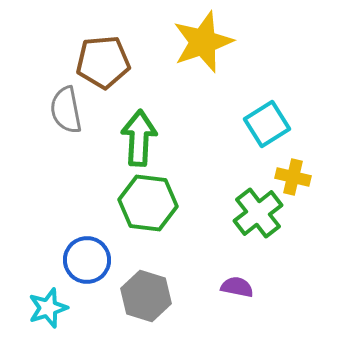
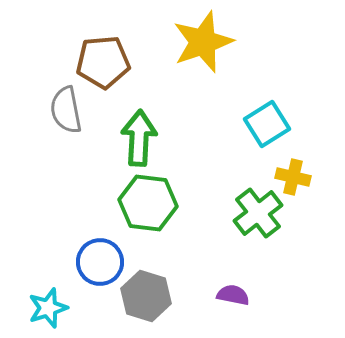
blue circle: moved 13 px right, 2 px down
purple semicircle: moved 4 px left, 8 px down
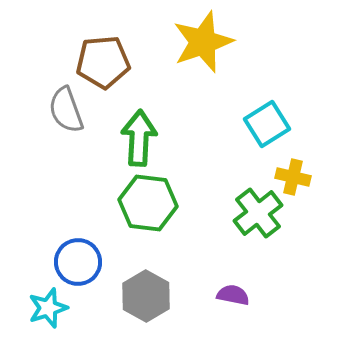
gray semicircle: rotated 9 degrees counterclockwise
blue circle: moved 22 px left
gray hexagon: rotated 12 degrees clockwise
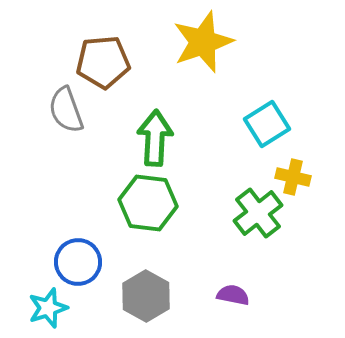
green arrow: moved 16 px right
